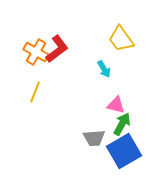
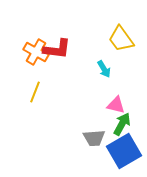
red L-shape: rotated 44 degrees clockwise
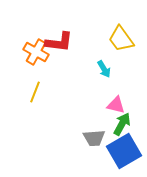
red L-shape: moved 2 px right, 7 px up
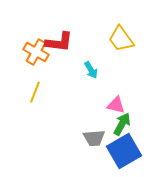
cyan arrow: moved 13 px left, 1 px down
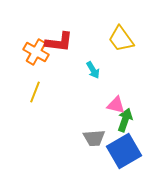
cyan arrow: moved 2 px right
green arrow: moved 3 px right, 4 px up; rotated 10 degrees counterclockwise
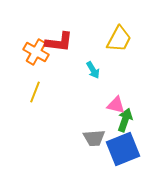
yellow trapezoid: moved 2 px left; rotated 116 degrees counterclockwise
blue square: moved 1 px left, 2 px up; rotated 8 degrees clockwise
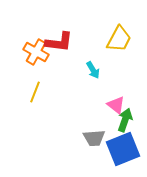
pink triangle: rotated 24 degrees clockwise
